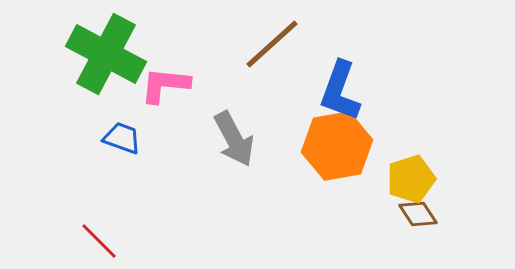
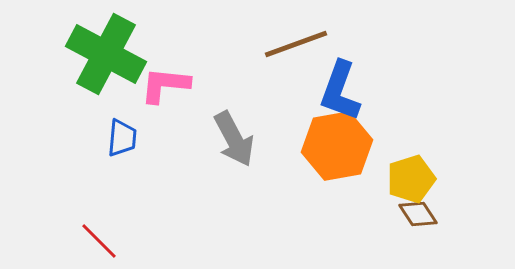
brown line: moved 24 px right; rotated 22 degrees clockwise
blue trapezoid: rotated 75 degrees clockwise
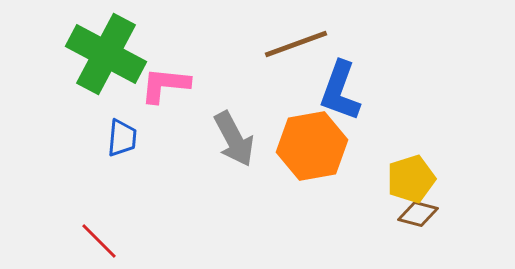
orange hexagon: moved 25 px left
brown diamond: rotated 42 degrees counterclockwise
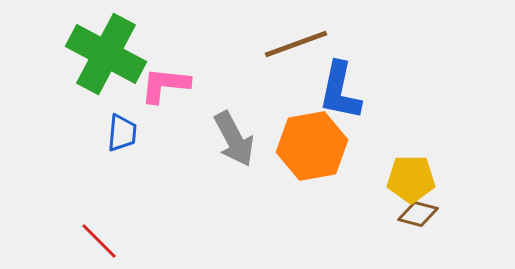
blue L-shape: rotated 8 degrees counterclockwise
blue trapezoid: moved 5 px up
yellow pentagon: rotated 18 degrees clockwise
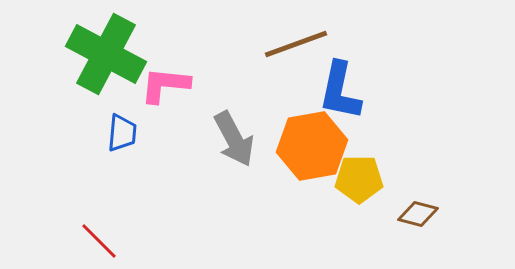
yellow pentagon: moved 52 px left
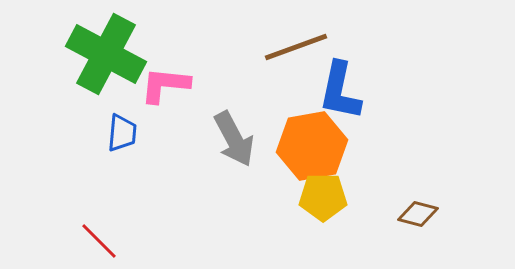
brown line: moved 3 px down
yellow pentagon: moved 36 px left, 18 px down
